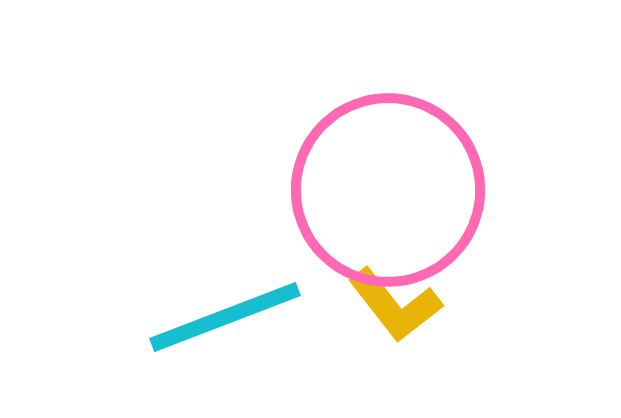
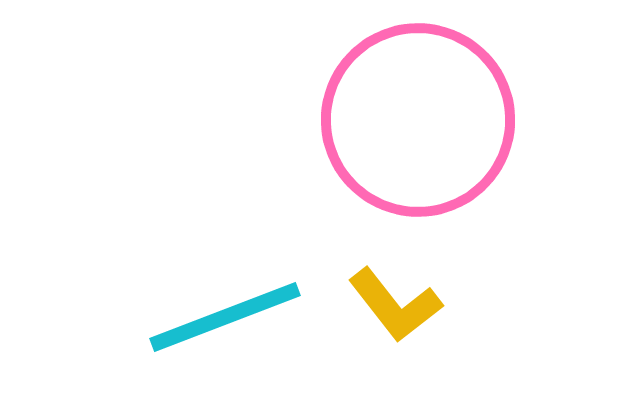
pink circle: moved 30 px right, 70 px up
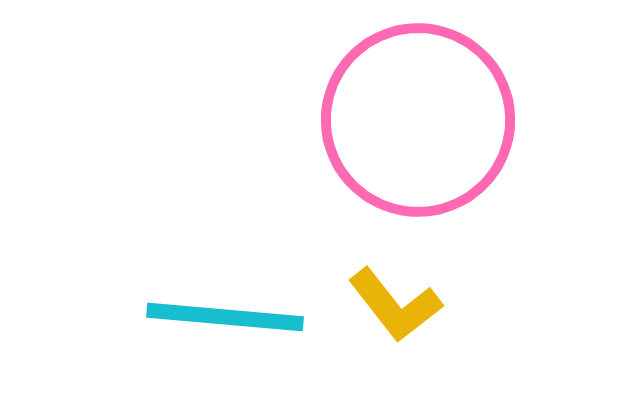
cyan line: rotated 26 degrees clockwise
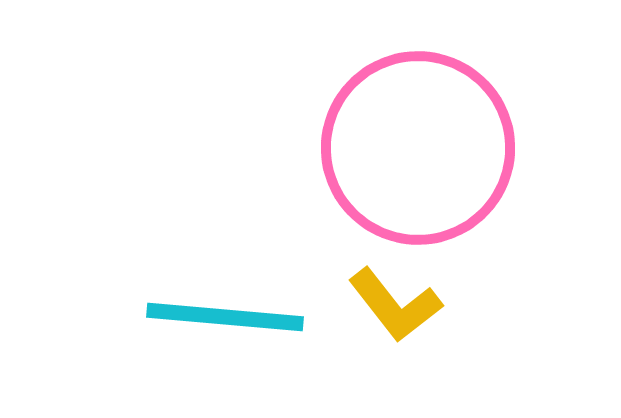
pink circle: moved 28 px down
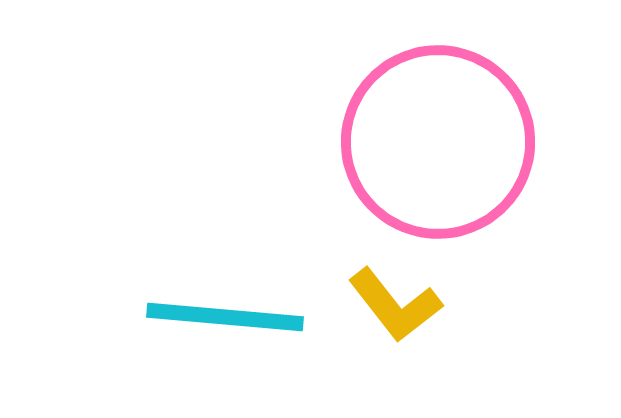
pink circle: moved 20 px right, 6 px up
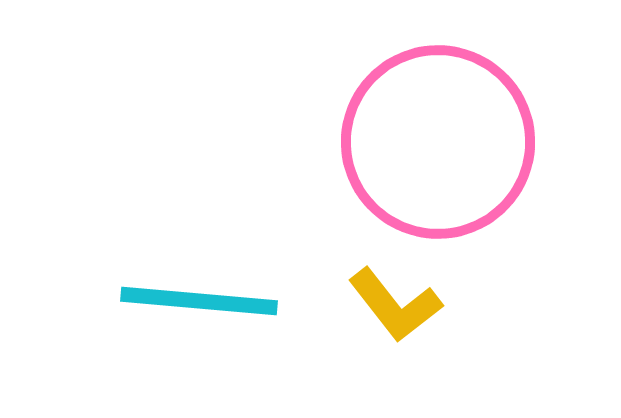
cyan line: moved 26 px left, 16 px up
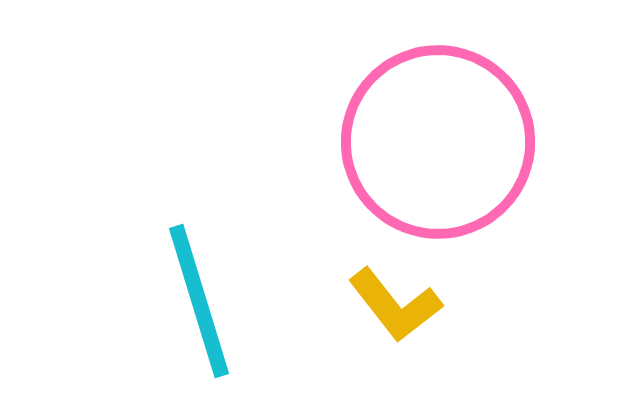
cyan line: rotated 68 degrees clockwise
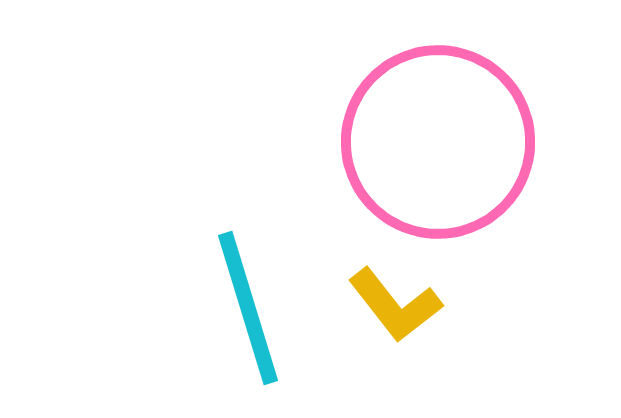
cyan line: moved 49 px right, 7 px down
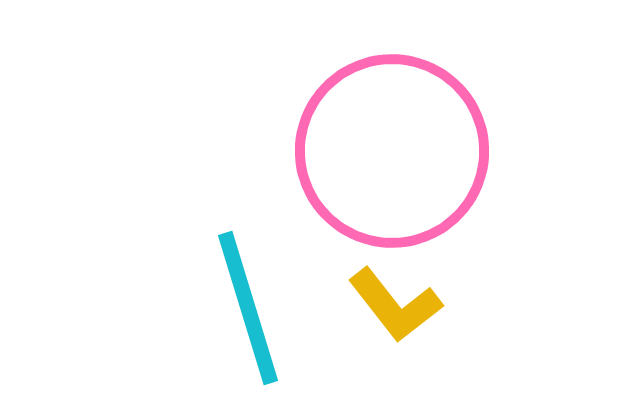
pink circle: moved 46 px left, 9 px down
